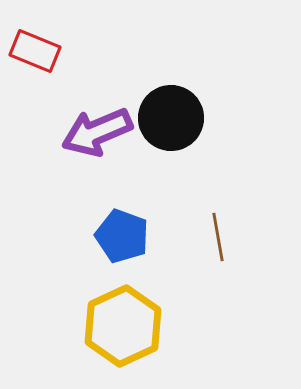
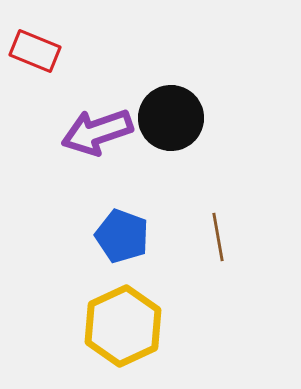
purple arrow: rotated 4 degrees clockwise
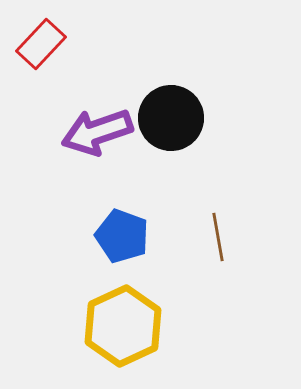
red rectangle: moved 6 px right, 7 px up; rotated 69 degrees counterclockwise
